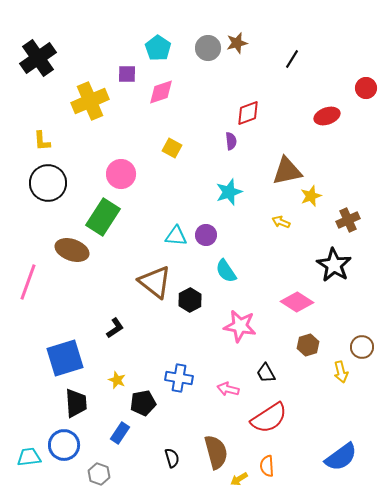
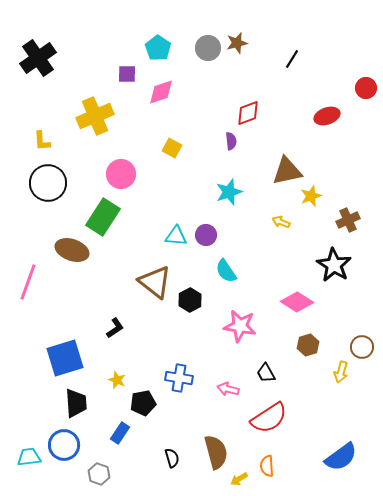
yellow cross at (90, 101): moved 5 px right, 15 px down
yellow arrow at (341, 372): rotated 30 degrees clockwise
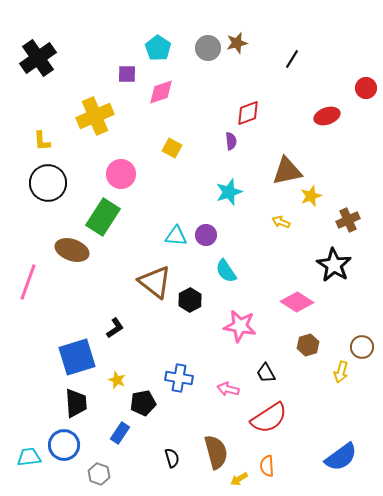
blue square at (65, 358): moved 12 px right, 1 px up
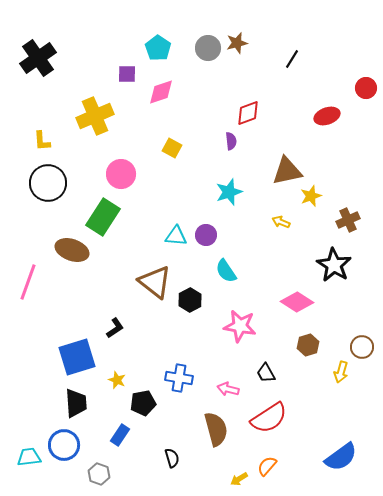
blue rectangle at (120, 433): moved 2 px down
brown semicircle at (216, 452): moved 23 px up
orange semicircle at (267, 466): rotated 45 degrees clockwise
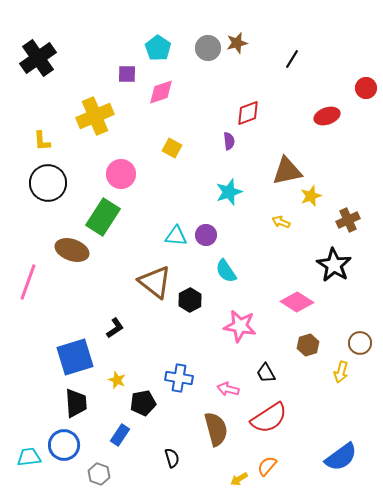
purple semicircle at (231, 141): moved 2 px left
brown circle at (362, 347): moved 2 px left, 4 px up
blue square at (77, 357): moved 2 px left
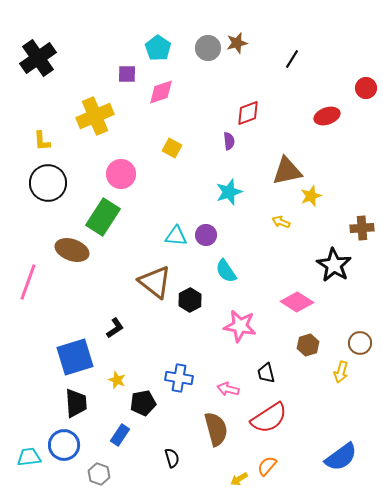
brown cross at (348, 220): moved 14 px right, 8 px down; rotated 20 degrees clockwise
black trapezoid at (266, 373): rotated 15 degrees clockwise
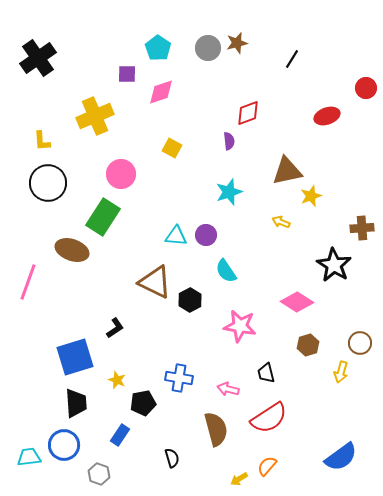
brown triangle at (155, 282): rotated 12 degrees counterclockwise
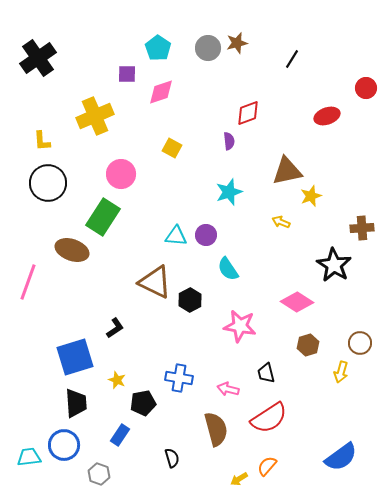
cyan semicircle at (226, 271): moved 2 px right, 2 px up
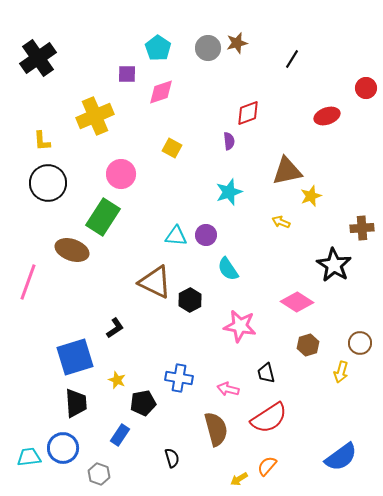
blue circle at (64, 445): moved 1 px left, 3 px down
